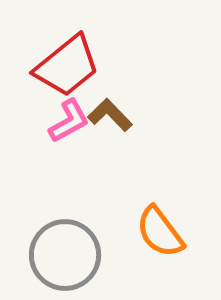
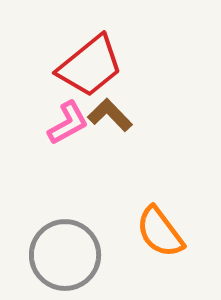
red trapezoid: moved 23 px right
pink L-shape: moved 1 px left, 2 px down
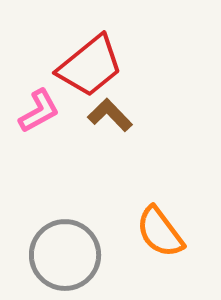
pink L-shape: moved 29 px left, 12 px up
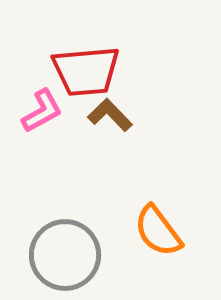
red trapezoid: moved 4 px left, 5 px down; rotated 34 degrees clockwise
pink L-shape: moved 3 px right
orange semicircle: moved 2 px left, 1 px up
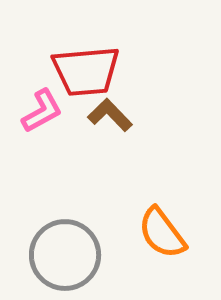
orange semicircle: moved 4 px right, 2 px down
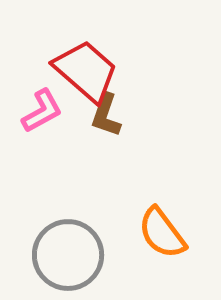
red trapezoid: rotated 134 degrees counterclockwise
brown L-shape: moved 4 px left; rotated 117 degrees counterclockwise
gray circle: moved 3 px right
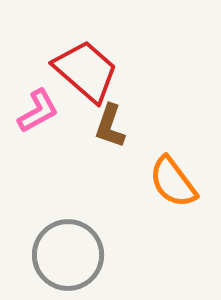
pink L-shape: moved 4 px left
brown L-shape: moved 4 px right, 11 px down
orange semicircle: moved 11 px right, 51 px up
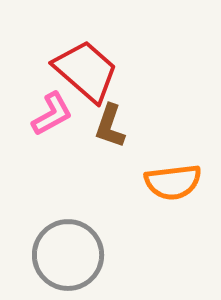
pink L-shape: moved 14 px right, 3 px down
orange semicircle: rotated 60 degrees counterclockwise
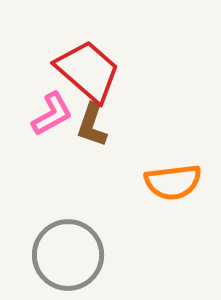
red trapezoid: moved 2 px right
brown L-shape: moved 18 px left, 1 px up
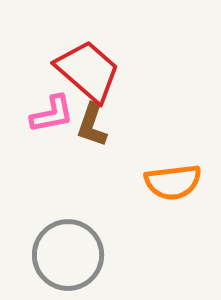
pink L-shape: rotated 18 degrees clockwise
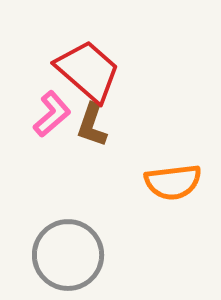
pink L-shape: rotated 30 degrees counterclockwise
